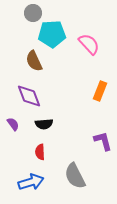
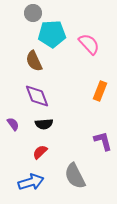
purple diamond: moved 8 px right
red semicircle: rotated 49 degrees clockwise
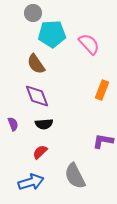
brown semicircle: moved 2 px right, 3 px down; rotated 10 degrees counterclockwise
orange rectangle: moved 2 px right, 1 px up
purple semicircle: rotated 16 degrees clockwise
purple L-shape: rotated 65 degrees counterclockwise
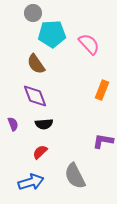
purple diamond: moved 2 px left
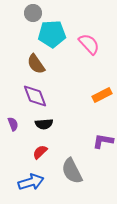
orange rectangle: moved 5 px down; rotated 42 degrees clockwise
gray semicircle: moved 3 px left, 5 px up
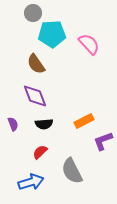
orange rectangle: moved 18 px left, 26 px down
purple L-shape: rotated 30 degrees counterclockwise
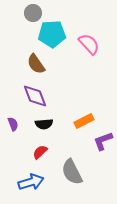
gray semicircle: moved 1 px down
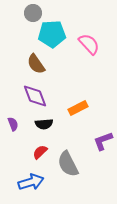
orange rectangle: moved 6 px left, 13 px up
gray semicircle: moved 4 px left, 8 px up
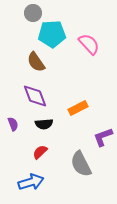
brown semicircle: moved 2 px up
purple L-shape: moved 4 px up
gray semicircle: moved 13 px right
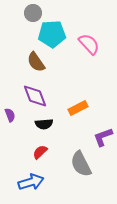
purple semicircle: moved 3 px left, 9 px up
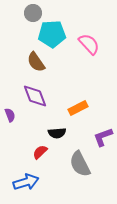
black semicircle: moved 13 px right, 9 px down
gray semicircle: moved 1 px left
blue arrow: moved 5 px left
